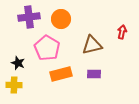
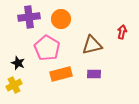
yellow cross: rotated 28 degrees counterclockwise
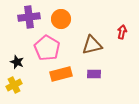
black star: moved 1 px left, 1 px up
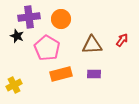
red arrow: moved 8 px down; rotated 24 degrees clockwise
brown triangle: rotated 10 degrees clockwise
black star: moved 26 px up
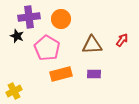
yellow cross: moved 6 px down
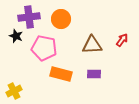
black star: moved 1 px left
pink pentagon: moved 3 px left; rotated 20 degrees counterclockwise
orange rectangle: rotated 30 degrees clockwise
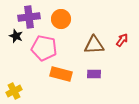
brown triangle: moved 2 px right
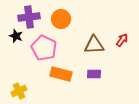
pink pentagon: rotated 15 degrees clockwise
yellow cross: moved 5 px right
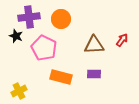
orange rectangle: moved 3 px down
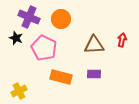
purple cross: rotated 30 degrees clockwise
black star: moved 2 px down
red arrow: rotated 24 degrees counterclockwise
